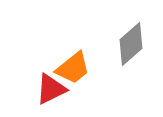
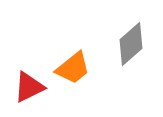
red triangle: moved 22 px left, 2 px up
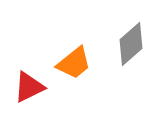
orange trapezoid: moved 1 px right, 5 px up
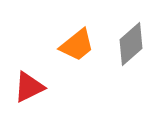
orange trapezoid: moved 3 px right, 18 px up
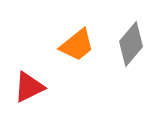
gray diamond: rotated 9 degrees counterclockwise
